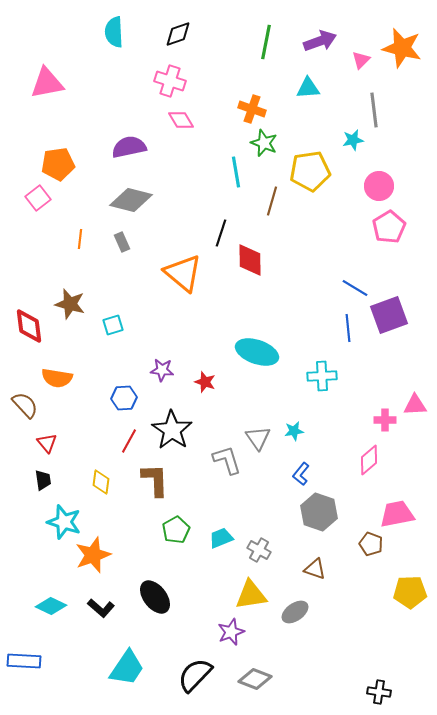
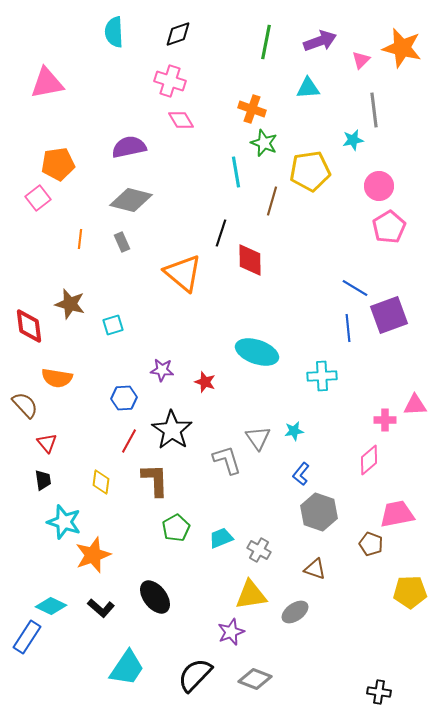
green pentagon at (176, 530): moved 2 px up
blue rectangle at (24, 661): moved 3 px right, 24 px up; rotated 60 degrees counterclockwise
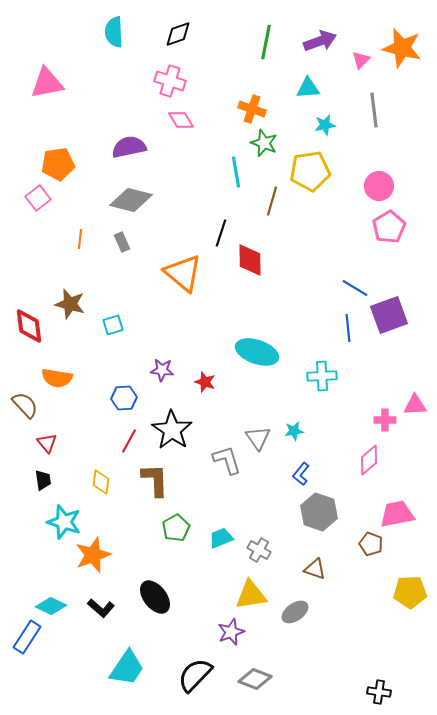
cyan star at (353, 140): moved 28 px left, 15 px up
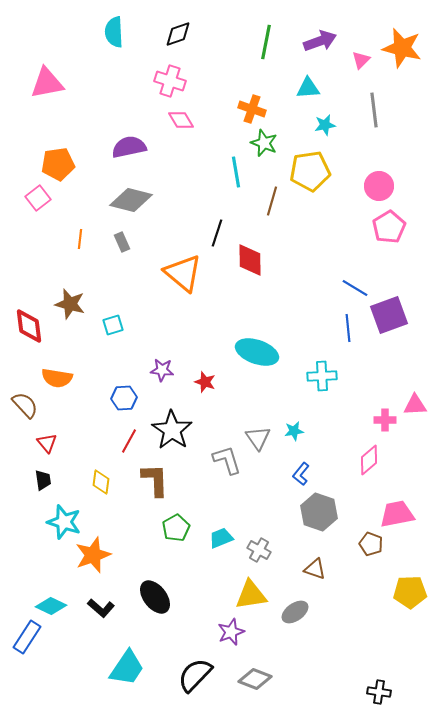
black line at (221, 233): moved 4 px left
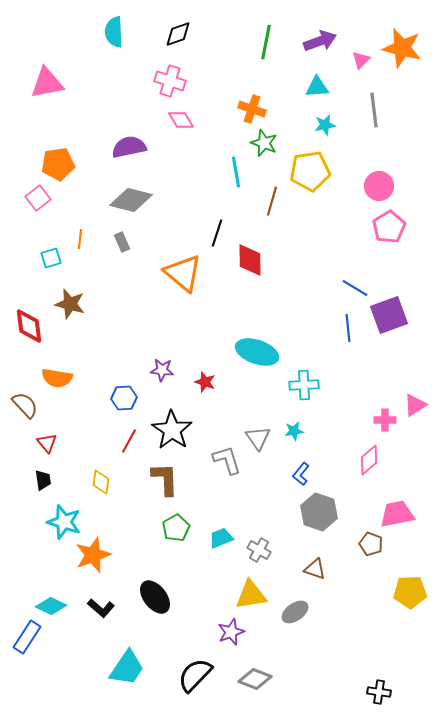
cyan triangle at (308, 88): moved 9 px right, 1 px up
cyan square at (113, 325): moved 62 px left, 67 px up
cyan cross at (322, 376): moved 18 px left, 9 px down
pink triangle at (415, 405): rotated 30 degrees counterclockwise
brown L-shape at (155, 480): moved 10 px right, 1 px up
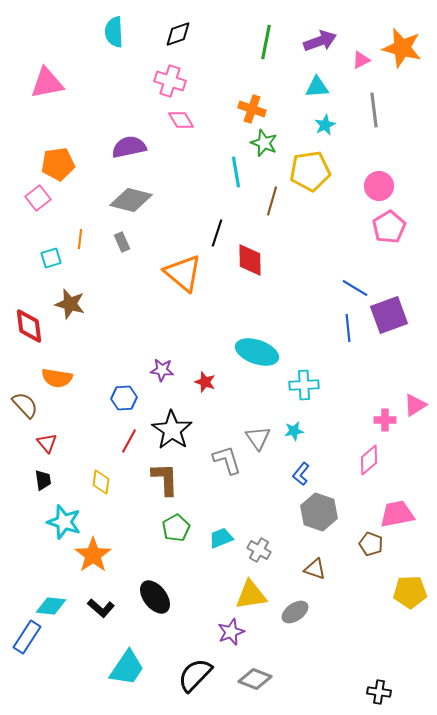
pink triangle at (361, 60): rotated 18 degrees clockwise
cyan star at (325, 125): rotated 15 degrees counterclockwise
orange star at (93, 555): rotated 15 degrees counterclockwise
cyan diamond at (51, 606): rotated 20 degrees counterclockwise
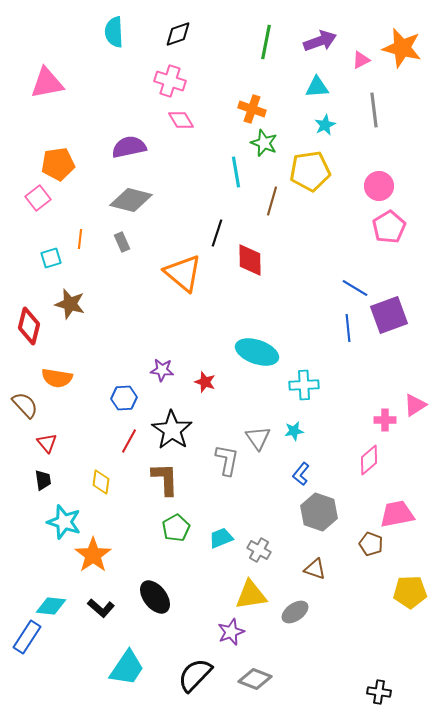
red diamond at (29, 326): rotated 21 degrees clockwise
gray L-shape at (227, 460): rotated 28 degrees clockwise
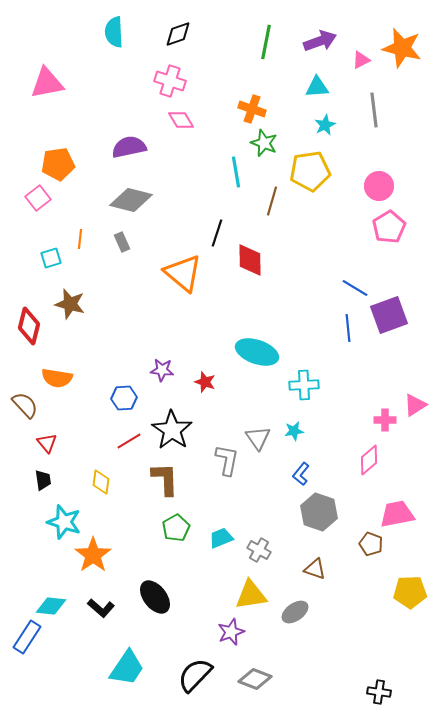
red line at (129, 441): rotated 30 degrees clockwise
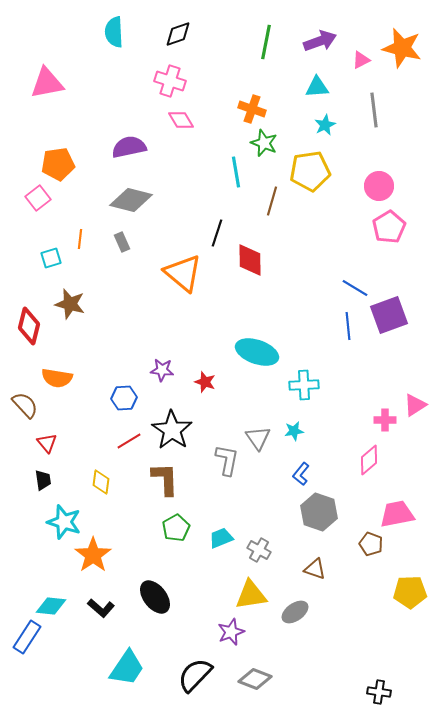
blue line at (348, 328): moved 2 px up
